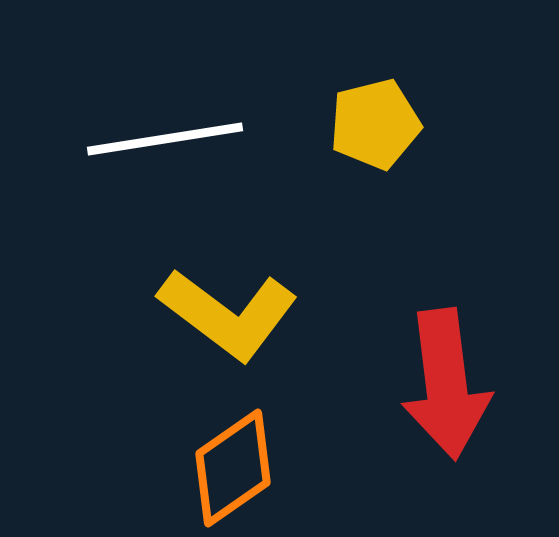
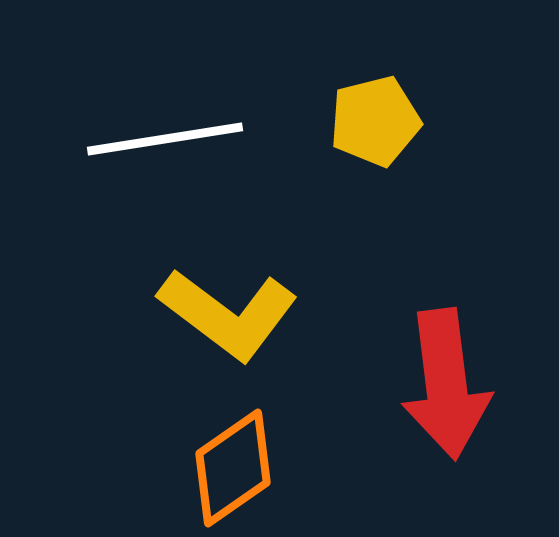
yellow pentagon: moved 3 px up
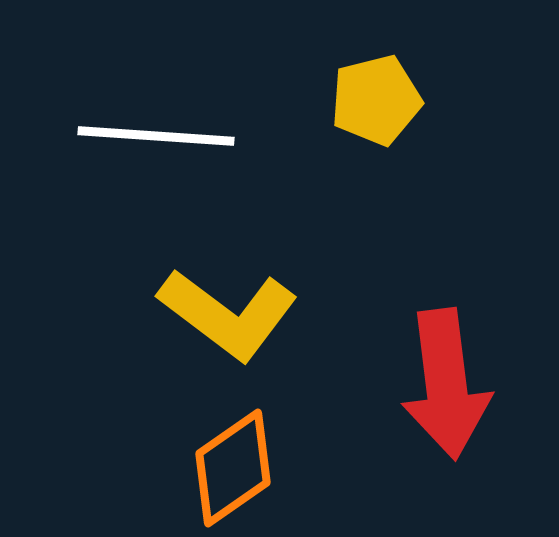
yellow pentagon: moved 1 px right, 21 px up
white line: moved 9 px left, 3 px up; rotated 13 degrees clockwise
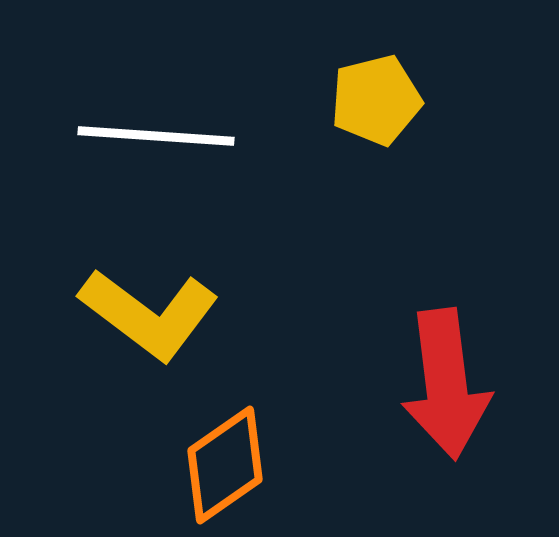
yellow L-shape: moved 79 px left
orange diamond: moved 8 px left, 3 px up
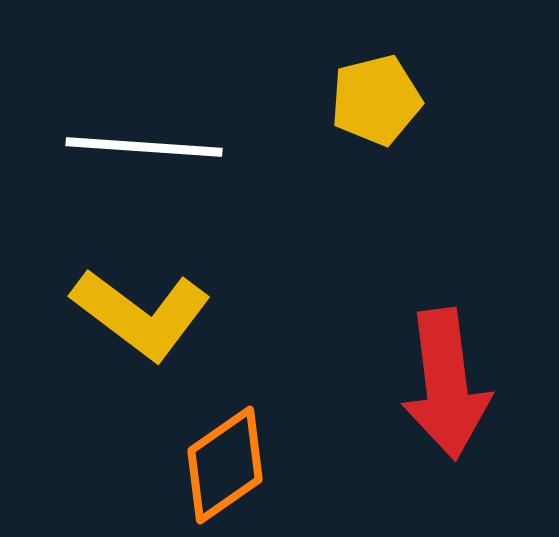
white line: moved 12 px left, 11 px down
yellow L-shape: moved 8 px left
